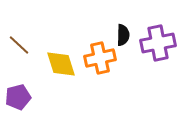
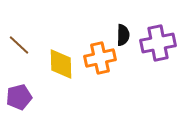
yellow diamond: rotated 16 degrees clockwise
purple pentagon: moved 1 px right
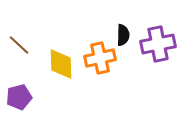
purple cross: moved 1 px down
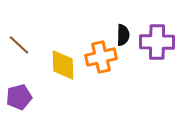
purple cross: moved 1 px left, 2 px up; rotated 12 degrees clockwise
orange cross: moved 1 px right, 1 px up
yellow diamond: moved 2 px right, 1 px down
